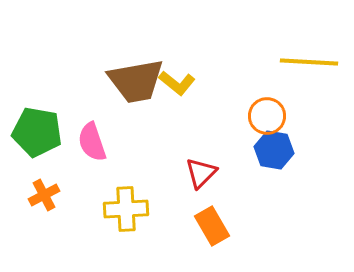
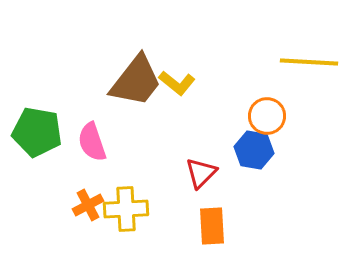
brown trapezoid: rotated 42 degrees counterclockwise
blue hexagon: moved 20 px left
orange cross: moved 44 px right, 10 px down
orange rectangle: rotated 27 degrees clockwise
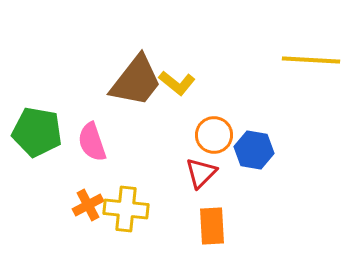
yellow line: moved 2 px right, 2 px up
orange circle: moved 53 px left, 19 px down
yellow cross: rotated 9 degrees clockwise
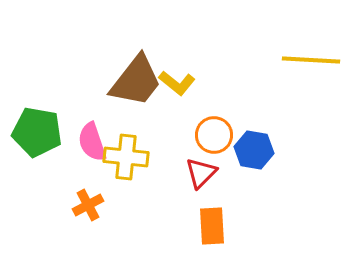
yellow cross: moved 52 px up
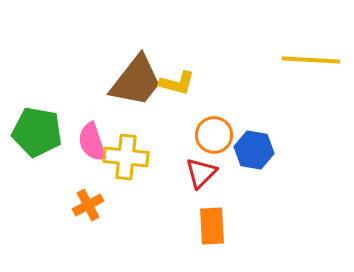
yellow L-shape: rotated 24 degrees counterclockwise
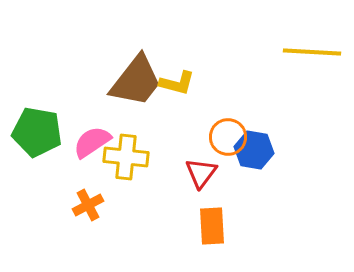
yellow line: moved 1 px right, 8 px up
orange circle: moved 14 px right, 2 px down
pink semicircle: rotated 75 degrees clockwise
red triangle: rotated 8 degrees counterclockwise
